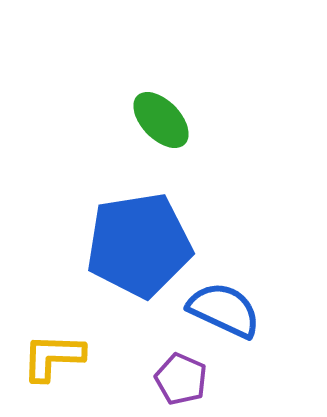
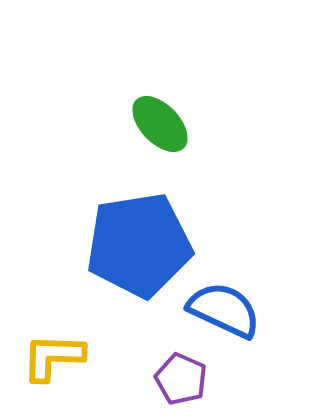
green ellipse: moved 1 px left, 4 px down
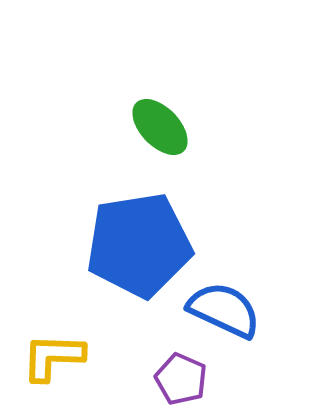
green ellipse: moved 3 px down
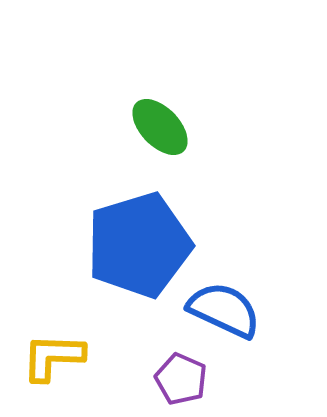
blue pentagon: rotated 8 degrees counterclockwise
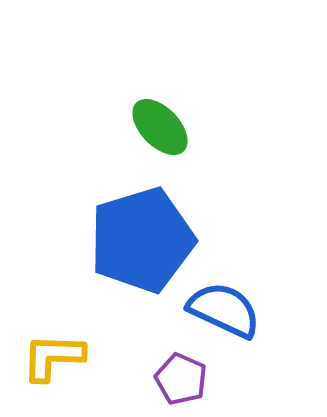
blue pentagon: moved 3 px right, 5 px up
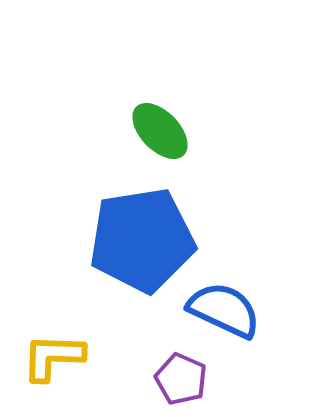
green ellipse: moved 4 px down
blue pentagon: rotated 8 degrees clockwise
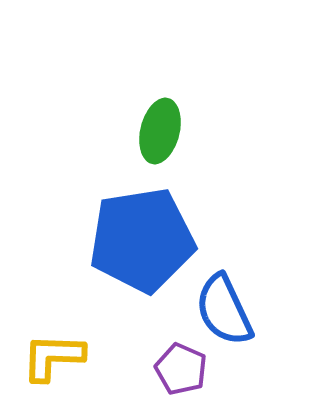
green ellipse: rotated 58 degrees clockwise
blue semicircle: rotated 140 degrees counterclockwise
purple pentagon: moved 10 px up
